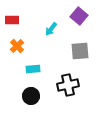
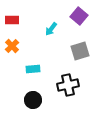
orange cross: moved 5 px left
gray square: rotated 12 degrees counterclockwise
black circle: moved 2 px right, 4 px down
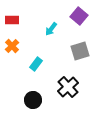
cyan rectangle: moved 3 px right, 5 px up; rotated 48 degrees counterclockwise
black cross: moved 2 px down; rotated 30 degrees counterclockwise
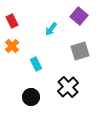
red rectangle: moved 1 px down; rotated 64 degrees clockwise
cyan rectangle: rotated 64 degrees counterclockwise
black circle: moved 2 px left, 3 px up
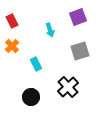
purple square: moved 1 px left, 1 px down; rotated 30 degrees clockwise
cyan arrow: moved 1 px left, 1 px down; rotated 56 degrees counterclockwise
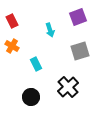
orange cross: rotated 16 degrees counterclockwise
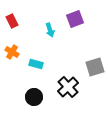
purple square: moved 3 px left, 2 px down
orange cross: moved 6 px down
gray square: moved 15 px right, 16 px down
cyan rectangle: rotated 48 degrees counterclockwise
black circle: moved 3 px right
